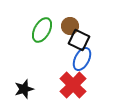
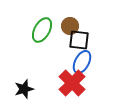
black square: rotated 20 degrees counterclockwise
blue ellipse: moved 3 px down
red cross: moved 1 px left, 2 px up
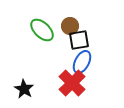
green ellipse: rotated 75 degrees counterclockwise
black square: rotated 15 degrees counterclockwise
black star: rotated 24 degrees counterclockwise
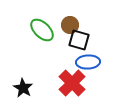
brown circle: moved 1 px up
black square: rotated 25 degrees clockwise
blue ellipse: moved 6 px right; rotated 60 degrees clockwise
black star: moved 1 px left, 1 px up
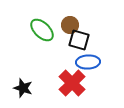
black star: rotated 12 degrees counterclockwise
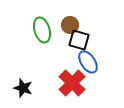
green ellipse: rotated 30 degrees clockwise
blue ellipse: rotated 60 degrees clockwise
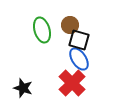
blue ellipse: moved 9 px left, 3 px up
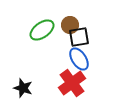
green ellipse: rotated 70 degrees clockwise
black square: moved 3 px up; rotated 25 degrees counterclockwise
red cross: rotated 8 degrees clockwise
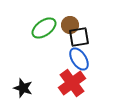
green ellipse: moved 2 px right, 2 px up
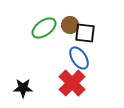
black square: moved 6 px right, 4 px up; rotated 15 degrees clockwise
blue ellipse: moved 1 px up
red cross: rotated 8 degrees counterclockwise
black star: rotated 18 degrees counterclockwise
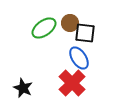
brown circle: moved 2 px up
black star: rotated 24 degrees clockwise
